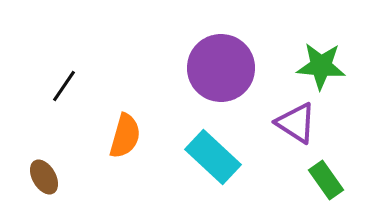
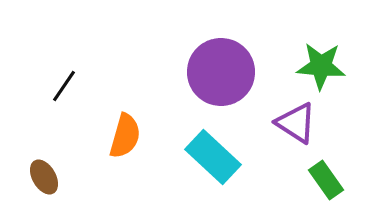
purple circle: moved 4 px down
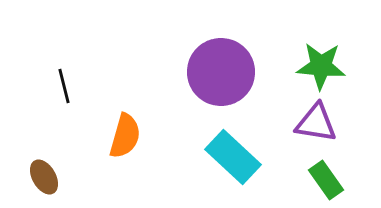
black line: rotated 48 degrees counterclockwise
purple triangle: moved 20 px right; rotated 24 degrees counterclockwise
cyan rectangle: moved 20 px right
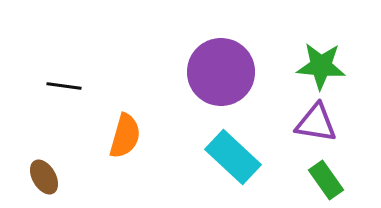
black line: rotated 68 degrees counterclockwise
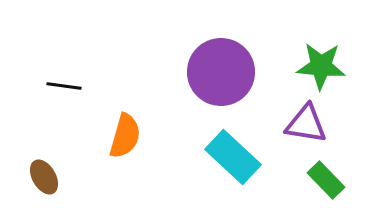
purple triangle: moved 10 px left, 1 px down
green rectangle: rotated 9 degrees counterclockwise
